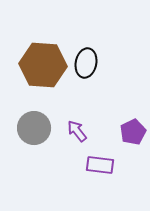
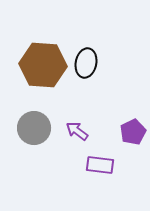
purple arrow: rotated 15 degrees counterclockwise
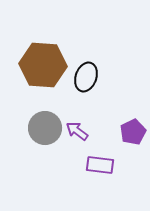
black ellipse: moved 14 px down; rotated 8 degrees clockwise
gray circle: moved 11 px right
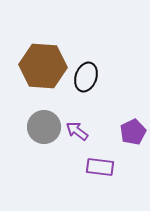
brown hexagon: moved 1 px down
gray circle: moved 1 px left, 1 px up
purple rectangle: moved 2 px down
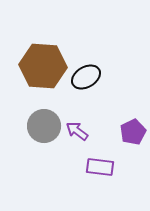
black ellipse: rotated 40 degrees clockwise
gray circle: moved 1 px up
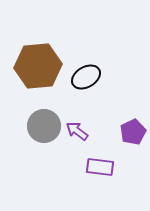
brown hexagon: moved 5 px left; rotated 9 degrees counterclockwise
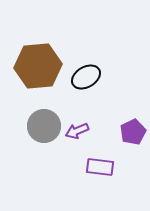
purple arrow: rotated 60 degrees counterclockwise
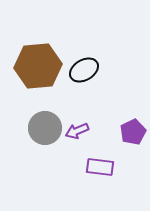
black ellipse: moved 2 px left, 7 px up
gray circle: moved 1 px right, 2 px down
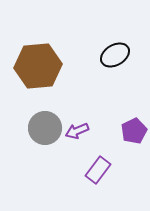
black ellipse: moved 31 px right, 15 px up
purple pentagon: moved 1 px right, 1 px up
purple rectangle: moved 2 px left, 3 px down; rotated 60 degrees counterclockwise
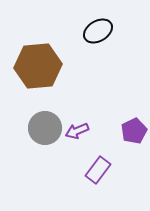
black ellipse: moved 17 px left, 24 px up
